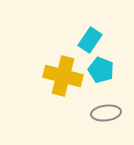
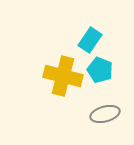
cyan pentagon: moved 1 px left
gray ellipse: moved 1 px left, 1 px down; rotated 8 degrees counterclockwise
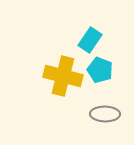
gray ellipse: rotated 16 degrees clockwise
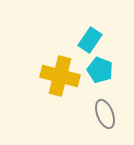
yellow cross: moved 3 px left
gray ellipse: rotated 68 degrees clockwise
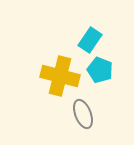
gray ellipse: moved 22 px left
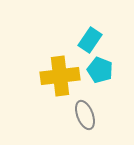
yellow cross: rotated 21 degrees counterclockwise
gray ellipse: moved 2 px right, 1 px down
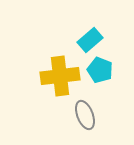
cyan rectangle: rotated 15 degrees clockwise
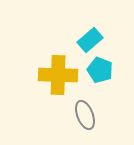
yellow cross: moved 2 px left, 1 px up; rotated 9 degrees clockwise
